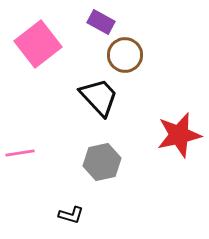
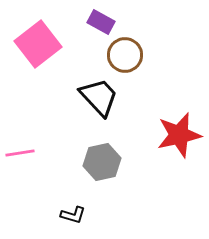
black L-shape: moved 2 px right
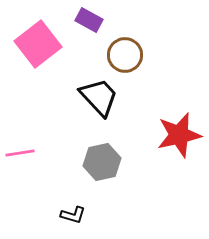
purple rectangle: moved 12 px left, 2 px up
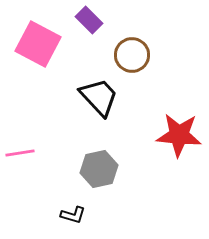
purple rectangle: rotated 16 degrees clockwise
pink square: rotated 24 degrees counterclockwise
brown circle: moved 7 px right
red star: rotated 18 degrees clockwise
gray hexagon: moved 3 px left, 7 px down
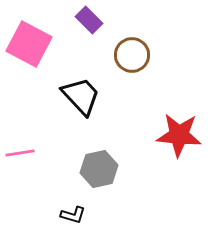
pink square: moved 9 px left
black trapezoid: moved 18 px left, 1 px up
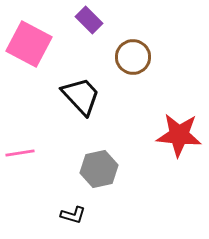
brown circle: moved 1 px right, 2 px down
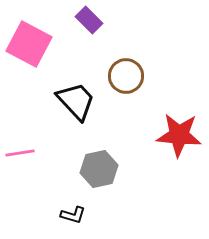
brown circle: moved 7 px left, 19 px down
black trapezoid: moved 5 px left, 5 px down
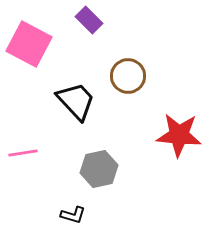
brown circle: moved 2 px right
pink line: moved 3 px right
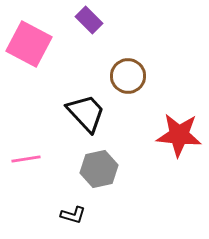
black trapezoid: moved 10 px right, 12 px down
pink line: moved 3 px right, 6 px down
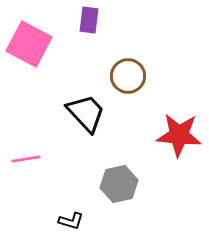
purple rectangle: rotated 52 degrees clockwise
gray hexagon: moved 20 px right, 15 px down
black L-shape: moved 2 px left, 6 px down
